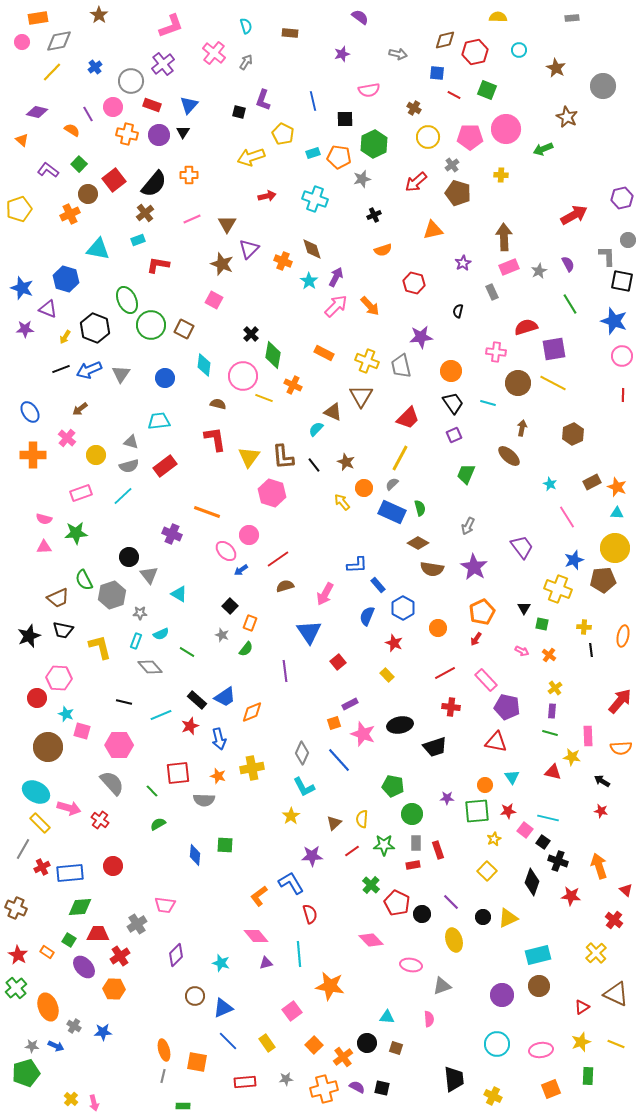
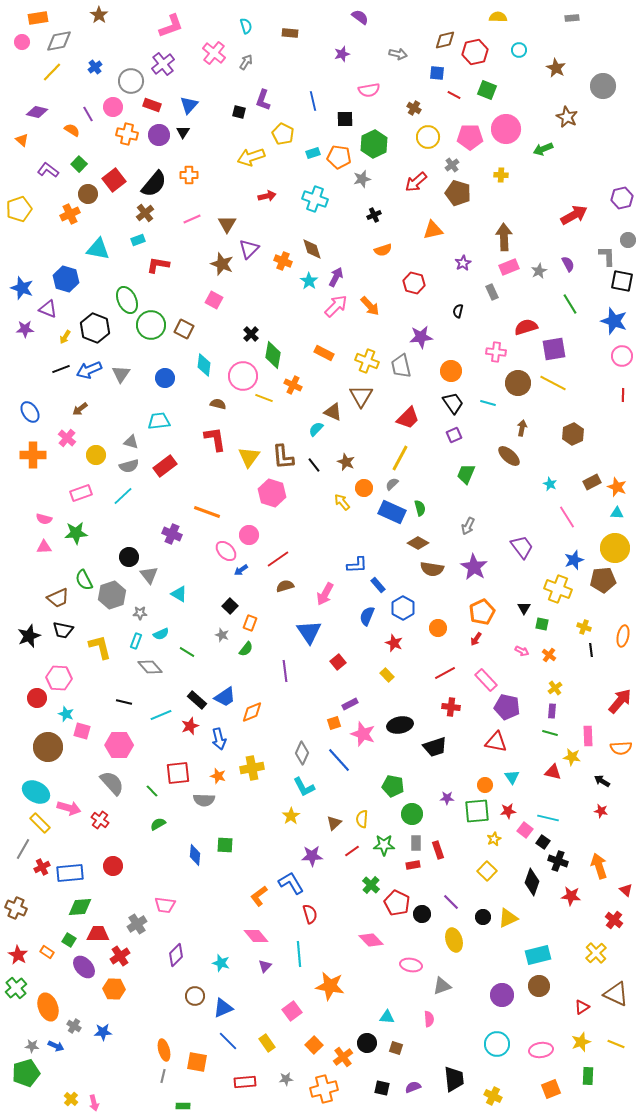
yellow cross at (584, 627): rotated 16 degrees clockwise
purple triangle at (266, 963): moved 1 px left, 3 px down; rotated 32 degrees counterclockwise
purple semicircle at (357, 1087): moved 56 px right; rotated 49 degrees counterclockwise
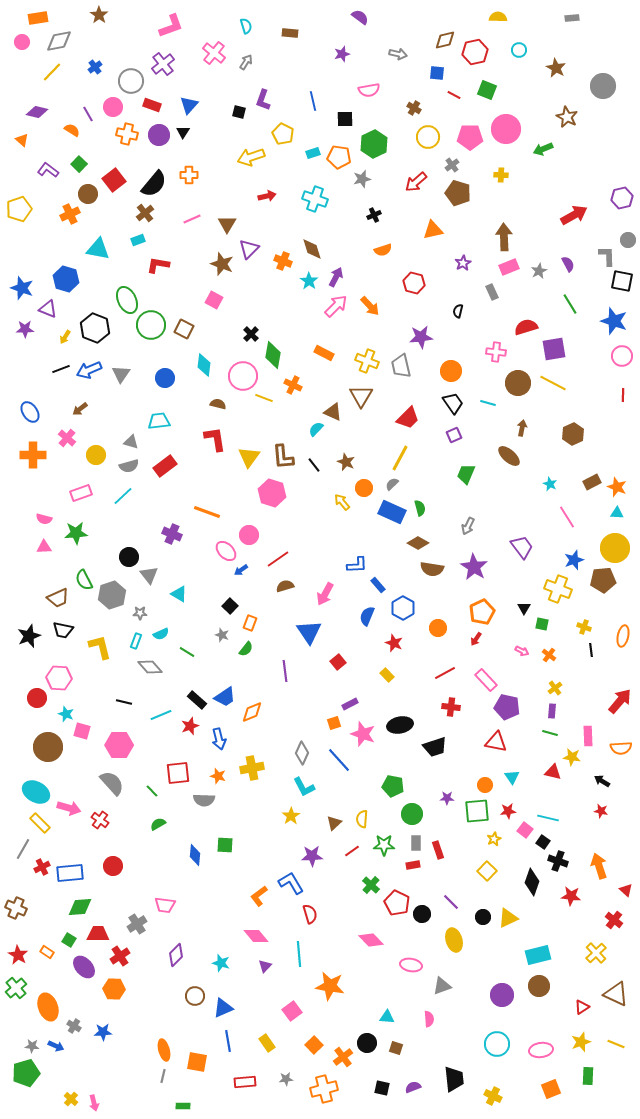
blue line at (228, 1041): rotated 35 degrees clockwise
